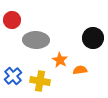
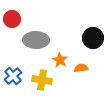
red circle: moved 1 px up
orange semicircle: moved 1 px right, 2 px up
yellow cross: moved 2 px right, 1 px up
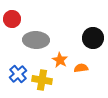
blue cross: moved 5 px right, 2 px up
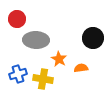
red circle: moved 5 px right
orange star: moved 1 px left, 1 px up
blue cross: rotated 24 degrees clockwise
yellow cross: moved 1 px right, 1 px up
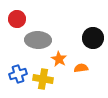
gray ellipse: moved 2 px right
